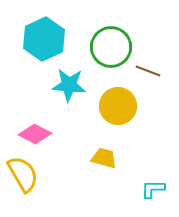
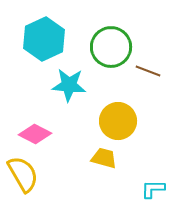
yellow circle: moved 15 px down
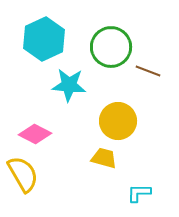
cyan L-shape: moved 14 px left, 4 px down
